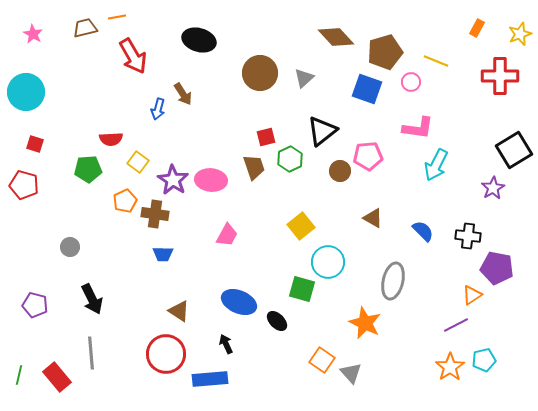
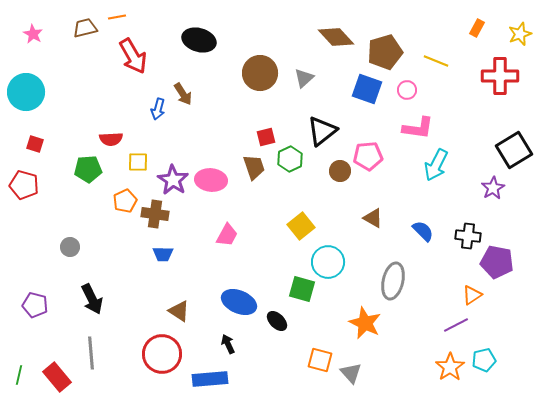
pink circle at (411, 82): moved 4 px left, 8 px down
yellow square at (138, 162): rotated 35 degrees counterclockwise
purple pentagon at (497, 268): moved 6 px up
black arrow at (226, 344): moved 2 px right
red circle at (166, 354): moved 4 px left
orange square at (322, 360): moved 2 px left; rotated 20 degrees counterclockwise
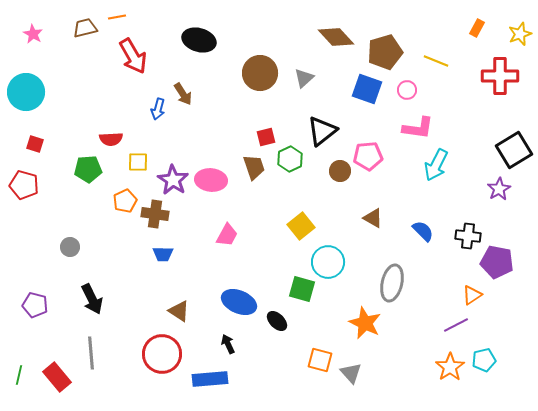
purple star at (493, 188): moved 6 px right, 1 px down
gray ellipse at (393, 281): moved 1 px left, 2 px down
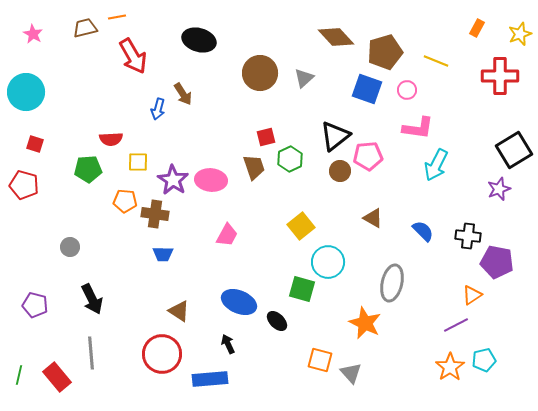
black triangle at (322, 131): moved 13 px right, 5 px down
purple star at (499, 189): rotated 10 degrees clockwise
orange pentagon at (125, 201): rotated 30 degrees clockwise
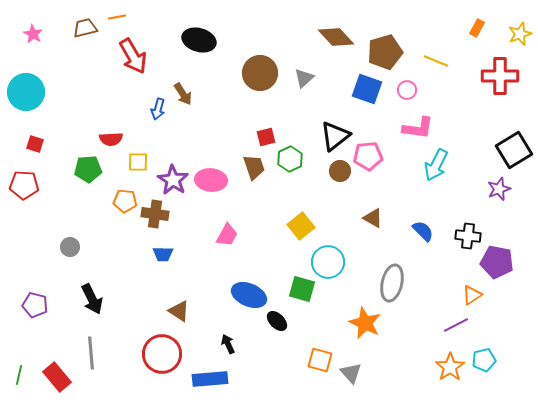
red pentagon at (24, 185): rotated 12 degrees counterclockwise
blue ellipse at (239, 302): moved 10 px right, 7 px up
